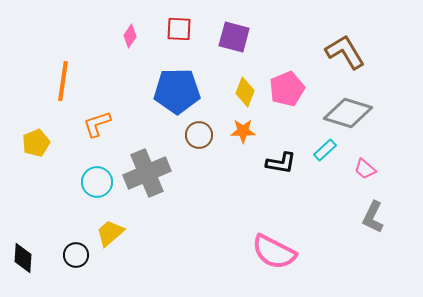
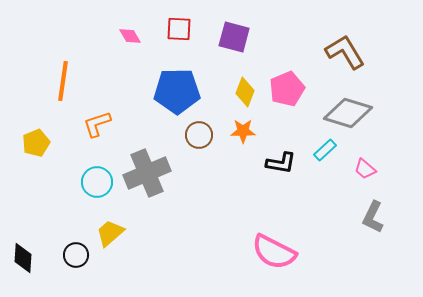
pink diamond: rotated 65 degrees counterclockwise
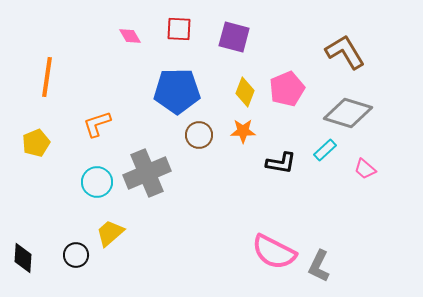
orange line: moved 16 px left, 4 px up
gray L-shape: moved 54 px left, 49 px down
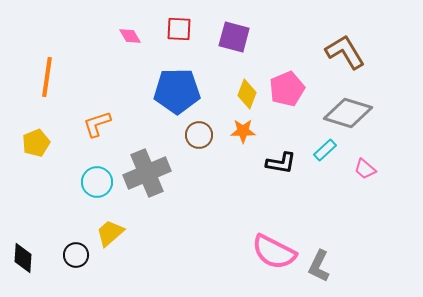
yellow diamond: moved 2 px right, 2 px down
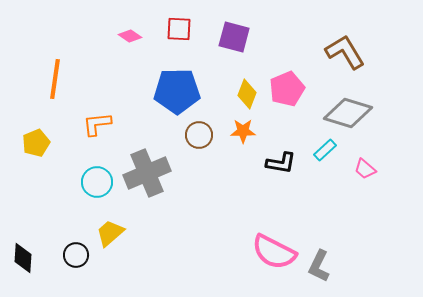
pink diamond: rotated 25 degrees counterclockwise
orange line: moved 8 px right, 2 px down
orange L-shape: rotated 12 degrees clockwise
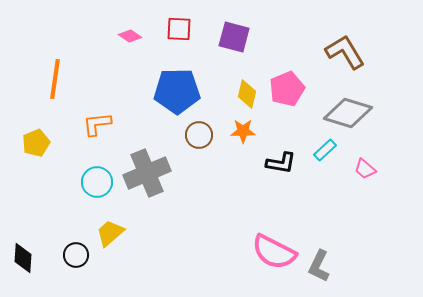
yellow diamond: rotated 8 degrees counterclockwise
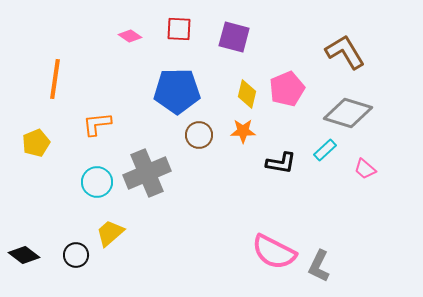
black diamond: moved 1 px right, 3 px up; rotated 56 degrees counterclockwise
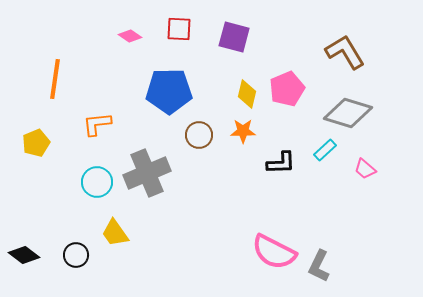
blue pentagon: moved 8 px left
black L-shape: rotated 12 degrees counterclockwise
yellow trapezoid: moved 5 px right; rotated 84 degrees counterclockwise
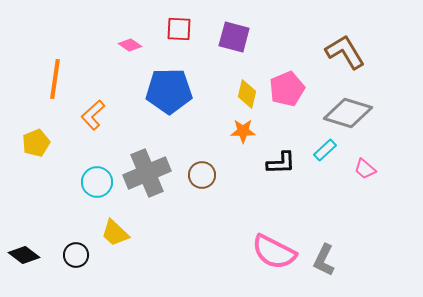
pink diamond: moved 9 px down
orange L-shape: moved 4 px left, 9 px up; rotated 36 degrees counterclockwise
brown circle: moved 3 px right, 40 px down
yellow trapezoid: rotated 12 degrees counterclockwise
gray L-shape: moved 5 px right, 6 px up
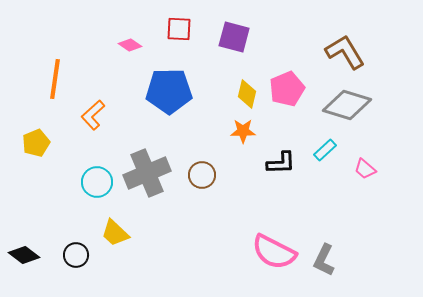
gray diamond: moved 1 px left, 8 px up
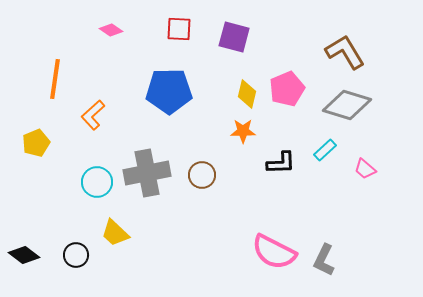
pink diamond: moved 19 px left, 15 px up
gray cross: rotated 12 degrees clockwise
